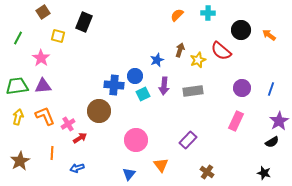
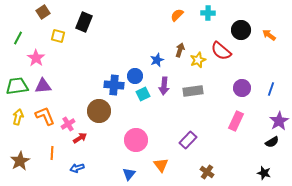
pink star: moved 5 px left
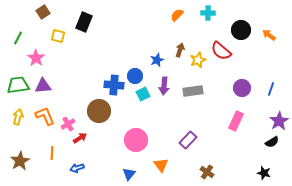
green trapezoid: moved 1 px right, 1 px up
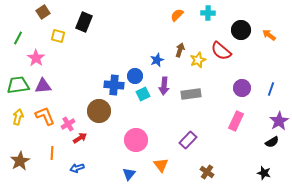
gray rectangle: moved 2 px left, 3 px down
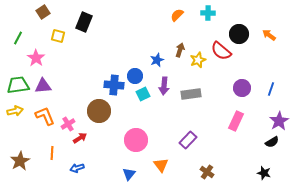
black circle: moved 2 px left, 4 px down
yellow arrow: moved 3 px left, 6 px up; rotated 63 degrees clockwise
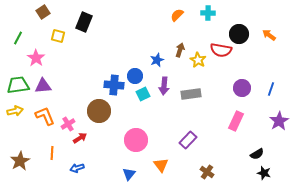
red semicircle: moved 1 px up; rotated 30 degrees counterclockwise
yellow star: rotated 21 degrees counterclockwise
black semicircle: moved 15 px left, 12 px down
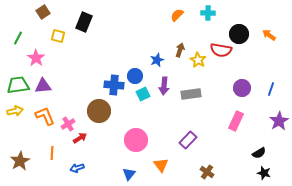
black semicircle: moved 2 px right, 1 px up
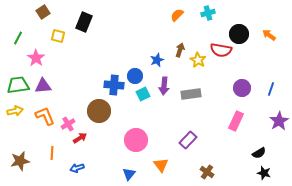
cyan cross: rotated 16 degrees counterclockwise
brown star: rotated 18 degrees clockwise
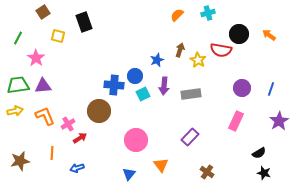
black rectangle: rotated 42 degrees counterclockwise
purple rectangle: moved 2 px right, 3 px up
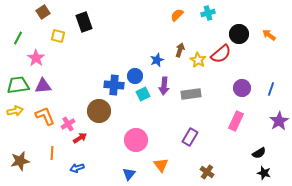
red semicircle: moved 4 px down; rotated 50 degrees counterclockwise
purple rectangle: rotated 12 degrees counterclockwise
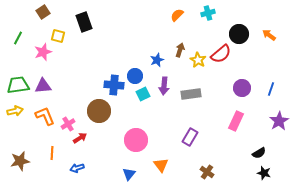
pink star: moved 7 px right, 6 px up; rotated 18 degrees clockwise
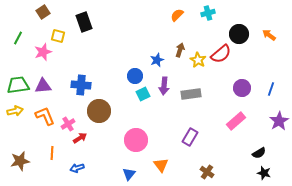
blue cross: moved 33 px left
pink rectangle: rotated 24 degrees clockwise
